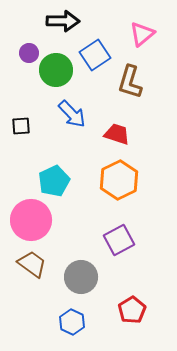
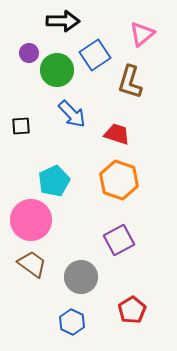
green circle: moved 1 px right
orange hexagon: rotated 15 degrees counterclockwise
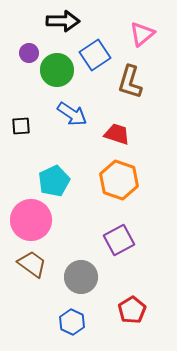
blue arrow: rotated 12 degrees counterclockwise
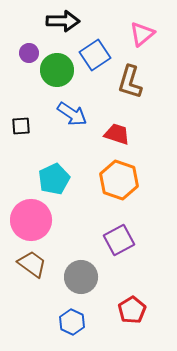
cyan pentagon: moved 2 px up
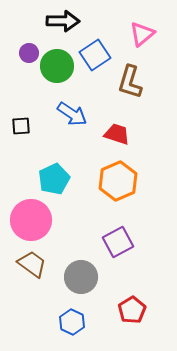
green circle: moved 4 px up
orange hexagon: moved 1 px left, 1 px down; rotated 18 degrees clockwise
purple square: moved 1 px left, 2 px down
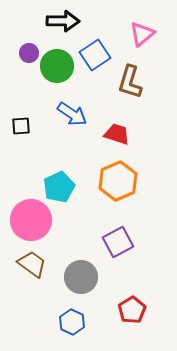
cyan pentagon: moved 5 px right, 8 px down
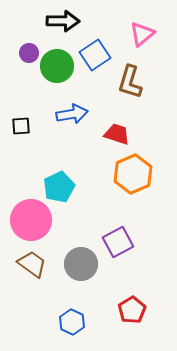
blue arrow: rotated 44 degrees counterclockwise
orange hexagon: moved 15 px right, 7 px up
gray circle: moved 13 px up
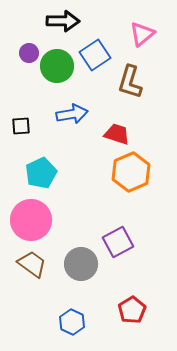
orange hexagon: moved 2 px left, 2 px up
cyan pentagon: moved 18 px left, 14 px up
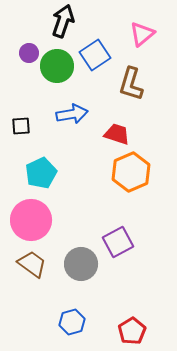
black arrow: rotated 72 degrees counterclockwise
brown L-shape: moved 1 px right, 2 px down
red pentagon: moved 21 px down
blue hexagon: rotated 20 degrees clockwise
